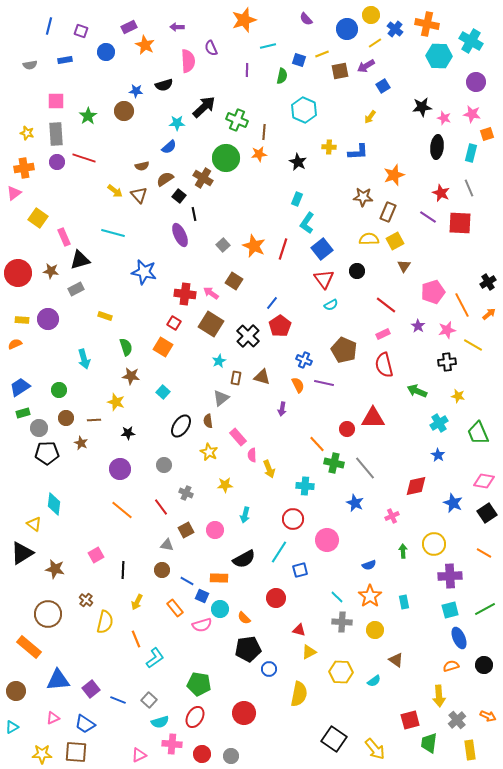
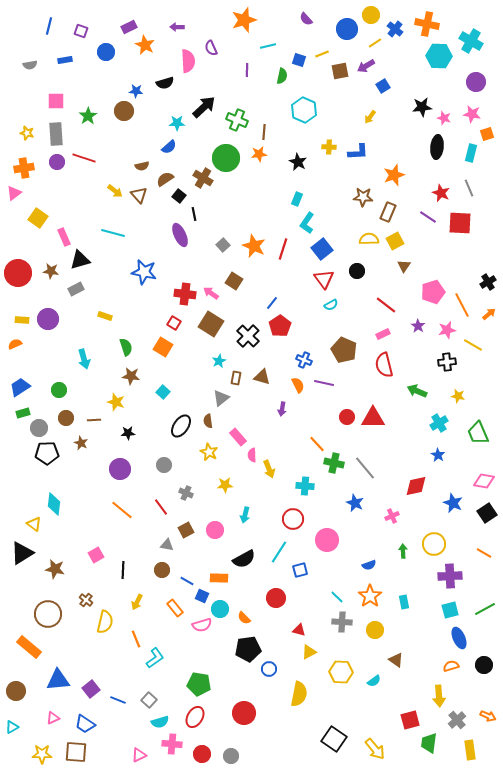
black semicircle at (164, 85): moved 1 px right, 2 px up
red circle at (347, 429): moved 12 px up
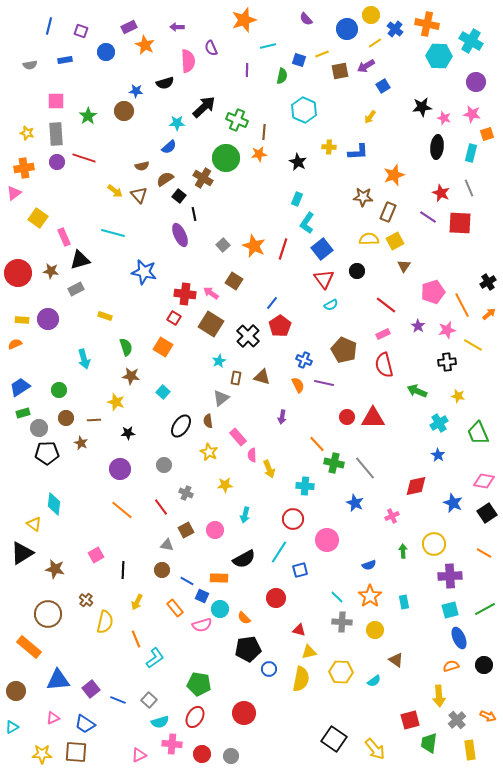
red square at (174, 323): moved 5 px up
purple arrow at (282, 409): moved 8 px down
yellow triangle at (309, 652): rotated 14 degrees clockwise
yellow semicircle at (299, 694): moved 2 px right, 15 px up
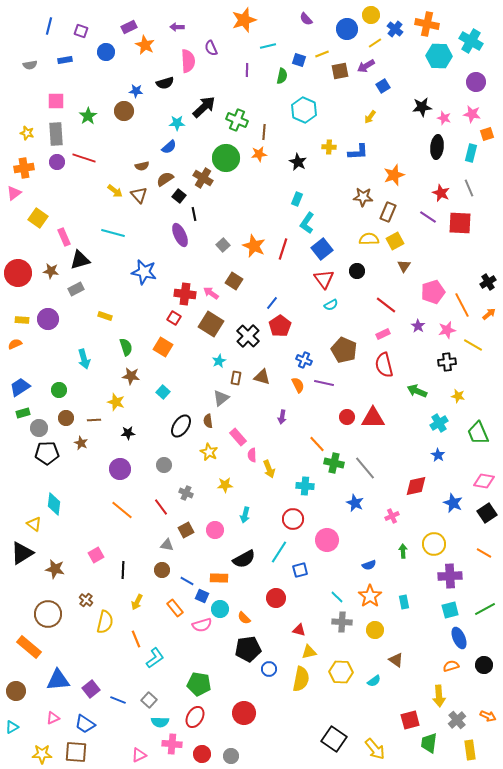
cyan semicircle at (160, 722): rotated 18 degrees clockwise
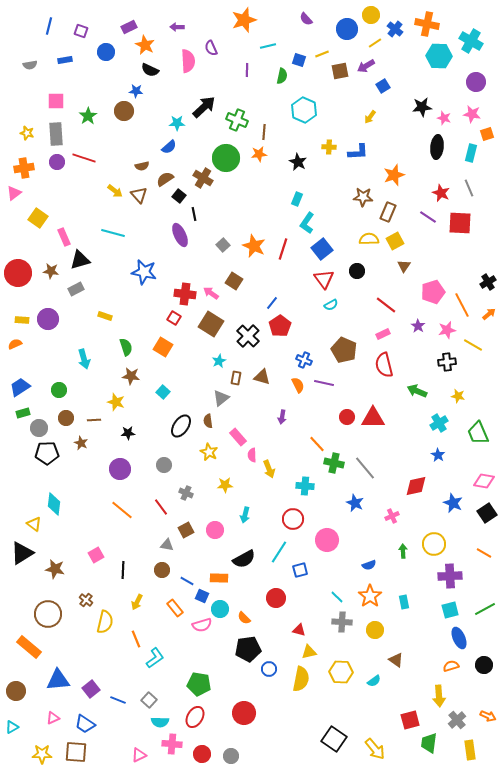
black semicircle at (165, 83): moved 15 px left, 13 px up; rotated 42 degrees clockwise
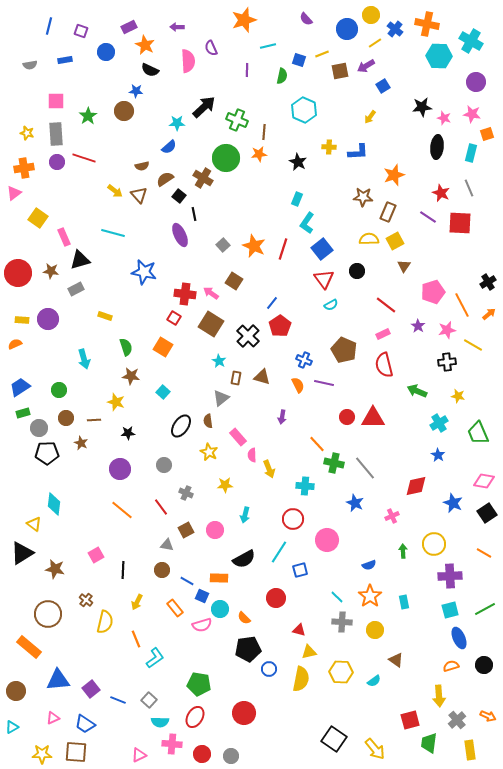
cyan star at (219, 361): rotated 16 degrees counterclockwise
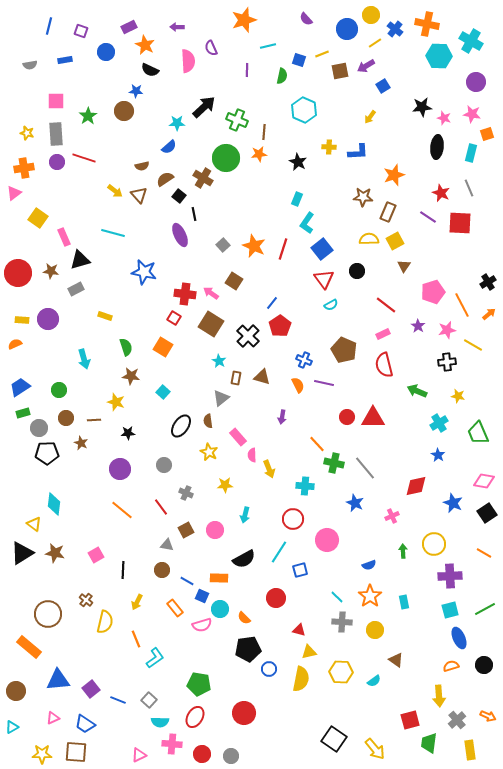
brown star at (55, 569): moved 16 px up
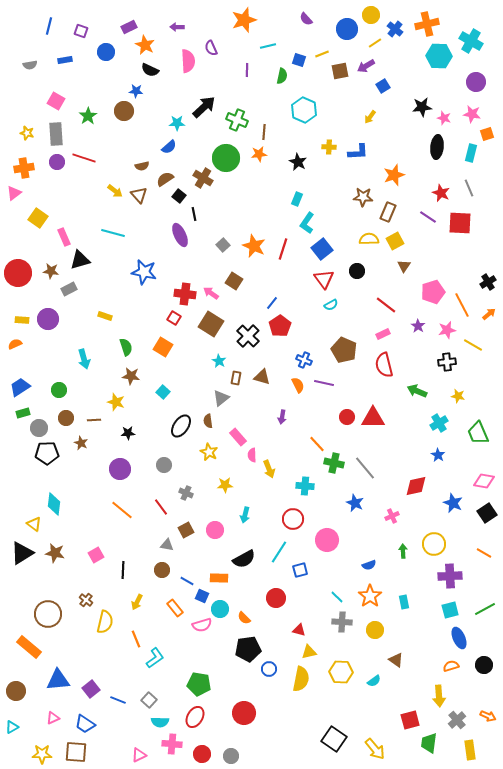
orange cross at (427, 24): rotated 25 degrees counterclockwise
pink square at (56, 101): rotated 30 degrees clockwise
gray rectangle at (76, 289): moved 7 px left
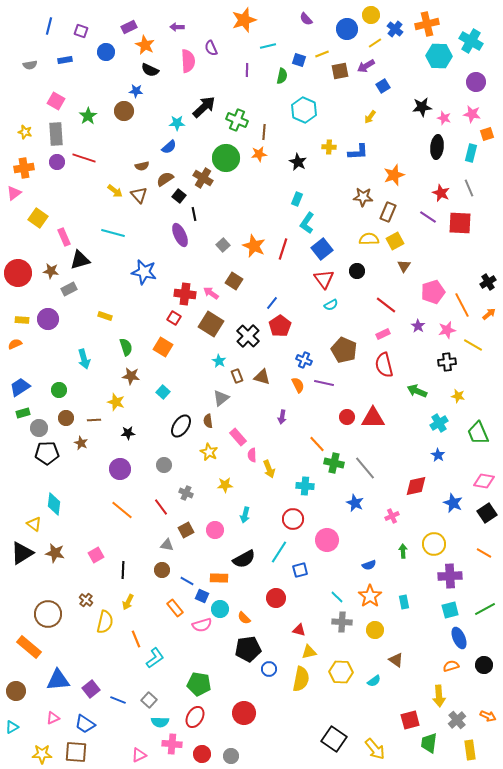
yellow star at (27, 133): moved 2 px left, 1 px up
brown rectangle at (236, 378): moved 1 px right, 2 px up; rotated 32 degrees counterclockwise
yellow arrow at (137, 602): moved 9 px left
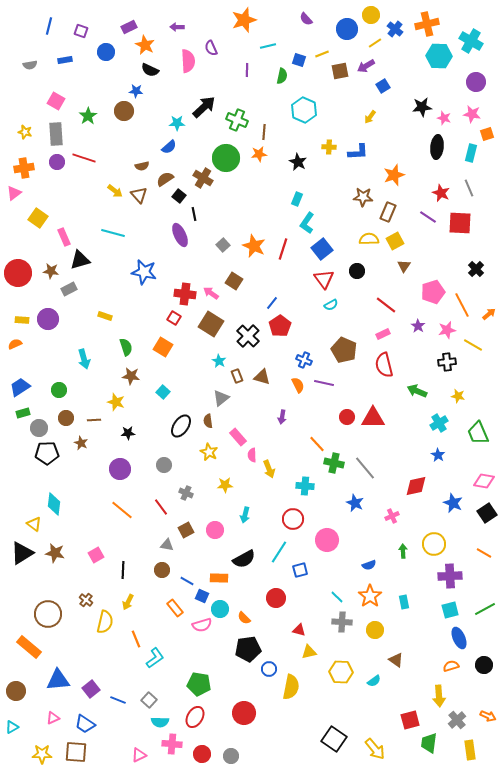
black cross at (488, 282): moved 12 px left, 13 px up; rotated 14 degrees counterclockwise
yellow semicircle at (301, 679): moved 10 px left, 8 px down
